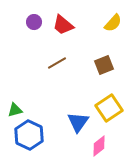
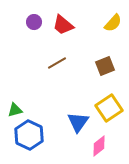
brown square: moved 1 px right, 1 px down
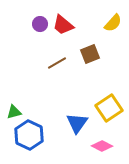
purple circle: moved 6 px right, 2 px down
brown square: moved 15 px left, 12 px up
green triangle: moved 1 px left, 2 px down
blue triangle: moved 1 px left, 1 px down
pink diamond: moved 3 px right; rotated 65 degrees clockwise
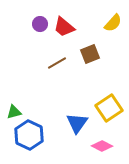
red trapezoid: moved 1 px right, 2 px down
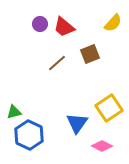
brown line: rotated 12 degrees counterclockwise
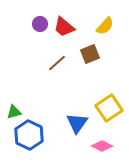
yellow semicircle: moved 8 px left, 3 px down
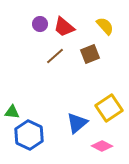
yellow semicircle: rotated 84 degrees counterclockwise
brown line: moved 2 px left, 7 px up
green triangle: moved 2 px left; rotated 21 degrees clockwise
blue triangle: rotated 15 degrees clockwise
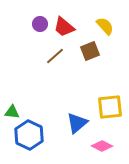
brown square: moved 3 px up
yellow square: moved 1 px right, 1 px up; rotated 28 degrees clockwise
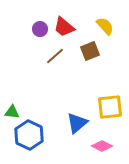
purple circle: moved 5 px down
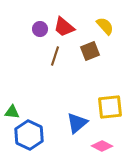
brown line: rotated 30 degrees counterclockwise
